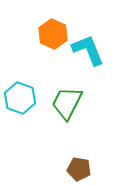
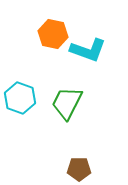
orange hexagon: rotated 12 degrees counterclockwise
cyan L-shape: rotated 132 degrees clockwise
brown pentagon: rotated 10 degrees counterclockwise
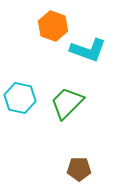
orange hexagon: moved 8 px up; rotated 8 degrees clockwise
cyan hexagon: rotated 8 degrees counterclockwise
green trapezoid: rotated 18 degrees clockwise
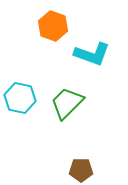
cyan L-shape: moved 4 px right, 4 px down
brown pentagon: moved 2 px right, 1 px down
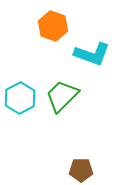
cyan hexagon: rotated 20 degrees clockwise
green trapezoid: moved 5 px left, 7 px up
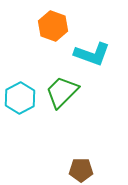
green trapezoid: moved 4 px up
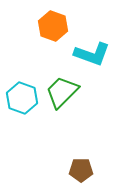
cyan hexagon: moved 2 px right; rotated 12 degrees counterclockwise
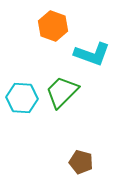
cyan hexagon: rotated 16 degrees counterclockwise
brown pentagon: moved 8 px up; rotated 15 degrees clockwise
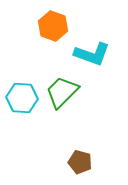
brown pentagon: moved 1 px left
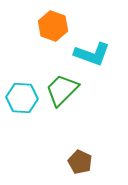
green trapezoid: moved 2 px up
brown pentagon: rotated 10 degrees clockwise
